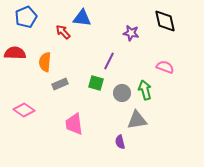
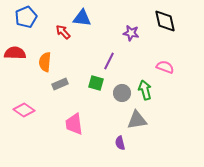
purple semicircle: moved 1 px down
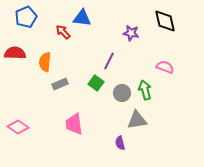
green square: rotated 21 degrees clockwise
pink diamond: moved 6 px left, 17 px down
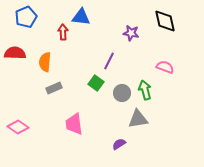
blue triangle: moved 1 px left, 1 px up
red arrow: rotated 42 degrees clockwise
gray rectangle: moved 6 px left, 4 px down
gray triangle: moved 1 px right, 1 px up
purple semicircle: moved 1 px left, 1 px down; rotated 72 degrees clockwise
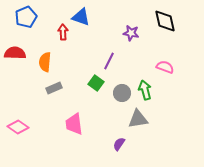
blue triangle: rotated 12 degrees clockwise
purple semicircle: rotated 24 degrees counterclockwise
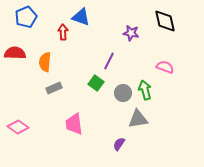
gray circle: moved 1 px right
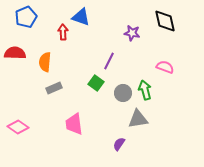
purple star: moved 1 px right
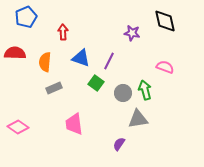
blue triangle: moved 41 px down
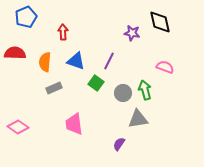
black diamond: moved 5 px left, 1 px down
blue triangle: moved 5 px left, 3 px down
